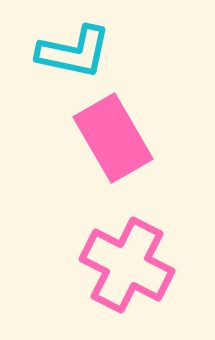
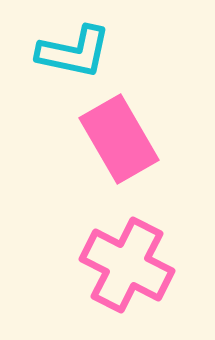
pink rectangle: moved 6 px right, 1 px down
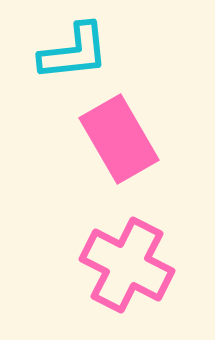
cyan L-shape: rotated 18 degrees counterclockwise
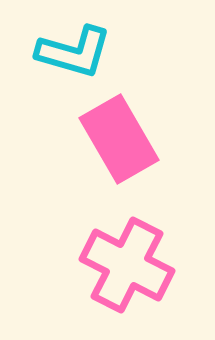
cyan L-shape: rotated 22 degrees clockwise
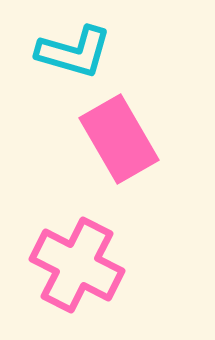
pink cross: moved 50 px left
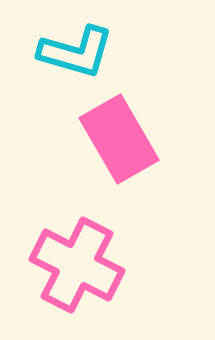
cyan L-shape: moved 2 px right
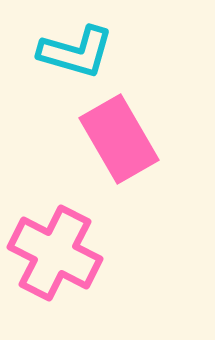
pink cross: moved 22 px left, 12 px up
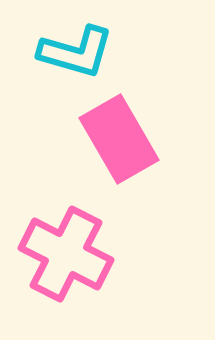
pink cross: moved 11 px right, 1 px down
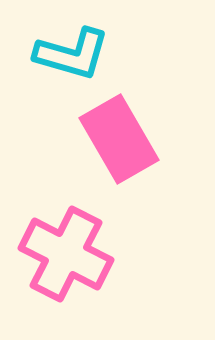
cyan L-shape: moved 4 px left, 2 px down
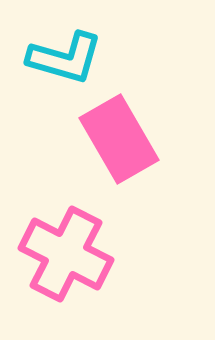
cyan L-shape: moved 7 px left, 4 px down
